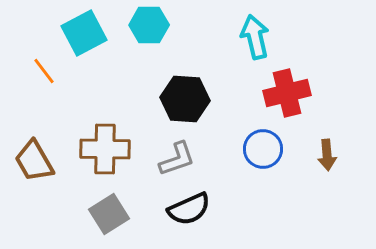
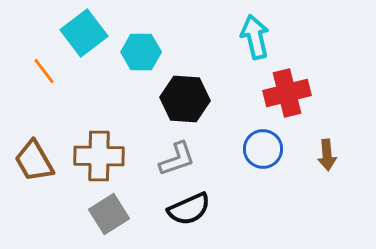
cyan hexagon: moved 8 px left, 27 px down
cyan square: rotated 9 degrees counterclockwise
brown cross: moved 6 px left, 7 px down
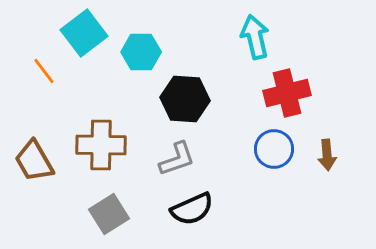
blue circle: moved 11 px right
brown cross: moved 2 px right, 11 px up
black semicircle: moved 3 px right
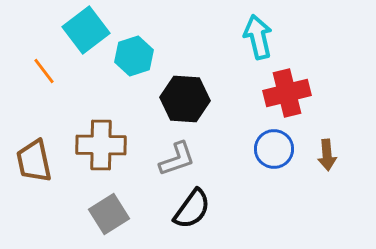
cyan square: moved 2 px right, 3 px up
cyan arrow: moved 3 px right
cyan hexagon: moved 7 px left, 4 px down; rotated 18 degrees counterclockwise
brown trapezoid: rotated 18 degrees clockwise
black semicircle: rotated 30 degrees counterclockwise
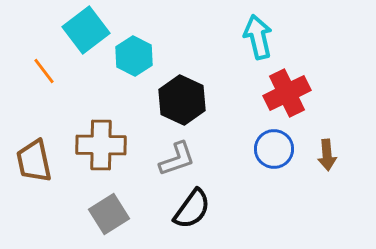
cyan hexagon: rotated 15 degrees counterclockwise
red cross: rotated 12 degrees counterclockwise
black hexagon: moved 3 px left, 1 px down; rotated 21 degrees clockwise
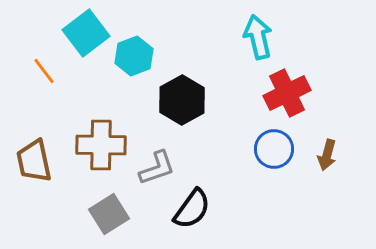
cyan square: moved 3 px down
cyan hexagon: rotated 12 degrees clockwise
black hexagon: rotated 6 degrees clockwise
brown arrow: rotated 20 degrees clockwise
gray L-shape: moved 20 px left, 9 px down
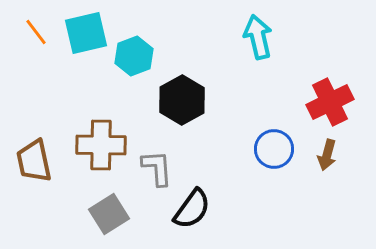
cyan square: rotated 24 degrees clockwise
orange line: moved 8 px left, 39 px up
red cross: moved 43 px right, 9 px down
gray L-shape: rotated 75 degrees counterclockwise
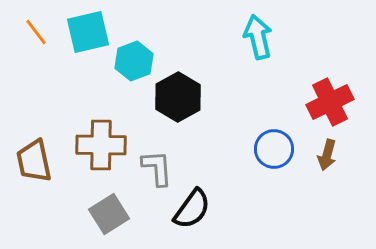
cyan square: moved 2 px right, 1 px up
cyan hexagon: moved 5 px down
black hexagon: moved 4 px left, 3 px up
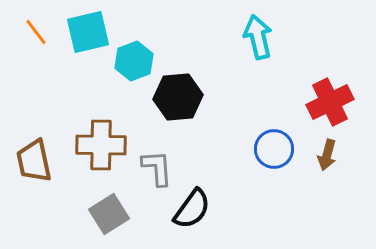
black hexagon: rotated 24 degrees clockwise
